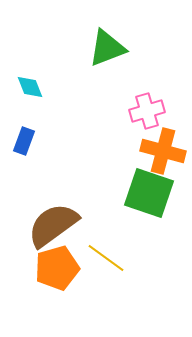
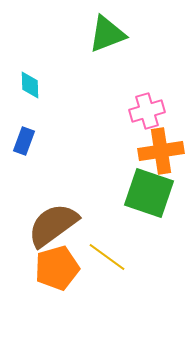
green triangle: moved 14 px up
cyan diamond: moved 2 px up; rotated 20 degrees clockwise
orange cross: moved 2 px left; rotated 24 degrees counterclockwise
yellow line: moved 1 px right, 1 px up
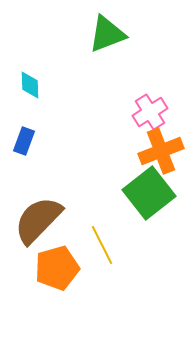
pink cross: moved 3 px right, 1 px down; rotated 16 degrees counterclockwise
orange cross: rotated 12 degrees counterclockwise
green square: rotated 33 degrees clockwise
brown semicircle: moved 15 px left, 5 px up; rotated 10 degrees counterclockwise
yellow line: moved 5 px left, 12 px up; rotated 27 degrees clockwise
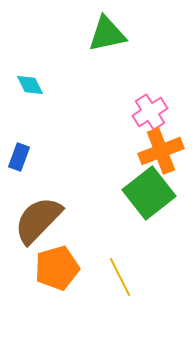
green triangle: rotated 9 degrees clockwise
cyan diamond: rotated 24 degrees counterclockwise
blue rectangle: moved 5 px left, 16 px down
yellow line: moved 18 px right, 32 px down
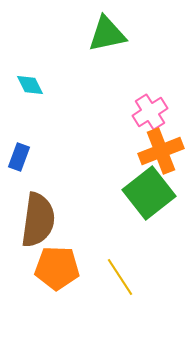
brown semicircle: rotated 144 degrees clockwise
orange pentagon: rotated 18 degrees clockwise
yellow line: rotated 6 degrees counterclockwise
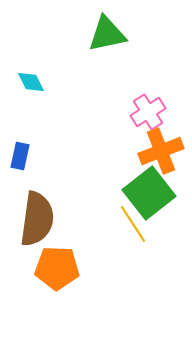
cyan diamond: moved 1 px right, 3 px up
pink cross: moved 2 px left
blue rectangle: moved 1 px right, 1 px up; rotated 8 degrees counterclockwise
brown semicircle: moved 1 px left, 1 px up
yellow line: moved 13 px right, 53 px up
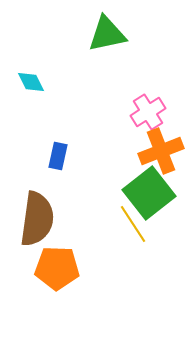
blue rectangle: moved 38 px right
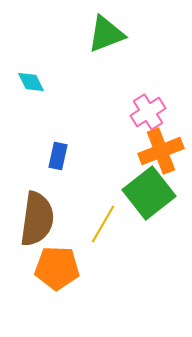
green triangle: moved 1 px left; rotated 9 degrees counterclockwise
yellow line: moved 30 px left; rotated 63 degrees clockwise
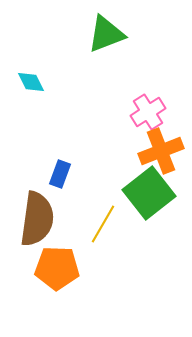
blue rectangle: moved 2 px right, 18 px down; rotated 8 degrees clockwise
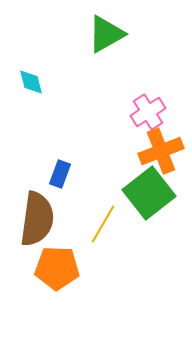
green triangle: rotated 9 degrees counterclockwise
cyan diamond: rotated 12 degrees clockwise
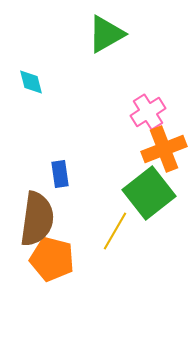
orange cross: moved 3 px right, 2 px up
blue rectangle: rotated 28 degrees counterclockwise
yellow line: moved 12 px right, 7 px down
orange pentagon: moved 5 px left, 9 px up; rotated 12 degrees clockwise
